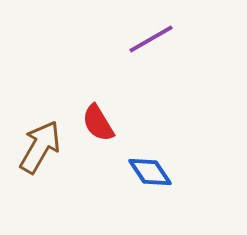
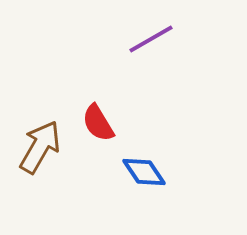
blue diamond: moved 6 px left
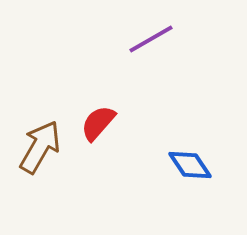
red semicircle: rotated 72 degrees clockwise
blue diamond: moved 46 px right, 7 px up
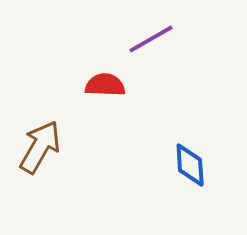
red semicircle: moved 7 px right, 38 px up; rotated 51 degrees clockwise
blue diamond: rotated 30 degrees clockwise
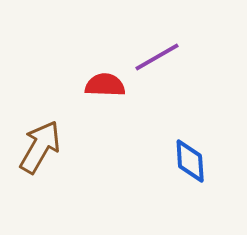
purple line: moved 6 px right, 18 px down
blue diamond: moved 4 px up
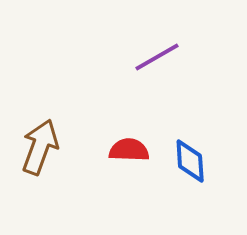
red semicircle: moved 24 px right, 65 px down
brown arrow: rotated 10 degrees counterclockwise
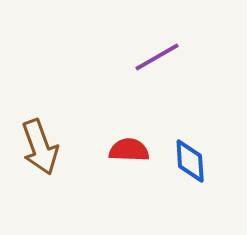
brown arrow: rotated 140 degrees clockwise
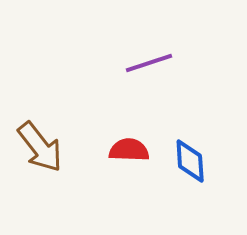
purple line: moved 8 px left, 6 px down; rotated 12 degrees clockwise
brown arrow: rotated 18 degrees counterclockwise
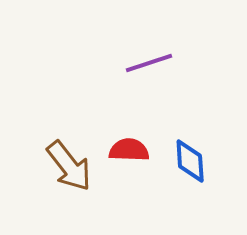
brown arrow: moved 29 px right, 19 px down
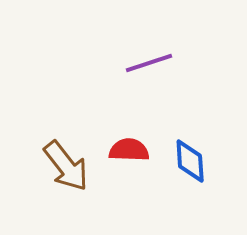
brown arrow: moved 3 px left
